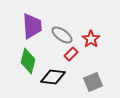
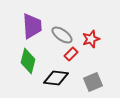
red star: rotated 18 degrees clockwise
black diamond: moved 3 px right, 1 px down
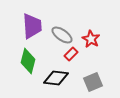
red star: rotated 24 degrees counterclockwise
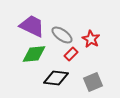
purple trapezoid: rotated 60 degrees counterclockwise
green diamond: moved 6 px right, 7 px up; rotated 70 degrees clockwise
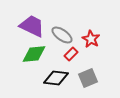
gray square: moved 5 px left, 4 px up
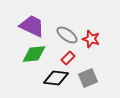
gray ellipse: moved 5 px right
red star: rotated 12 degrees counterclockwise
red rectangle: moved 3 px left, 4 px down
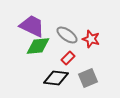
green diamond: moved 4 px right, 8 px up
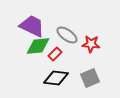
red star: moved 5 px down; rotated 12 degrees counterclockwise
red rectangle: moved 13 px left, 4 px up
gray square: moved 2 px right
